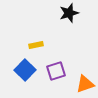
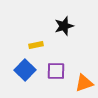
black star: moved 5 px left, 13 px down
purple square: rotated 18 degrees clockwise
orange triangle: moved 1 px left, 1 px up
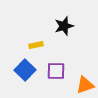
orange triangle: moved 1 px right, 2 px down
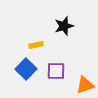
blue square: moved 1 px right, 1 px up
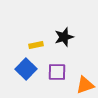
black star: moved 11 px down
purple square: moved 1 px right, 1 px down
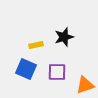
blue square: rotated 20 degrees counterclockwise
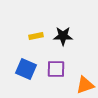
black star: moved 1 px left, 1 px up; rotated 18 degrees clockwise
yellow rectangle: moved 9 px up
purple square: moved 1 px left, 3 px up
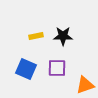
purple square: moved 1 px right, 1 px up
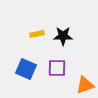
yellow rectangle: moved 1 px right, 2 px up
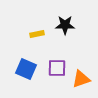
black star: moved 2 px right, 11 px up
orange triangle: moved 4 px left, 6 px up
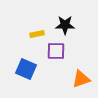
purple square: moved 1 px left, 17 px up
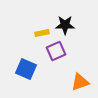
yellow rectangle: moved 5 px right, 1 px up
purple square: rotated 24 degrees counterclockwise
orange triangle: moved 1 px left, 3 px down
